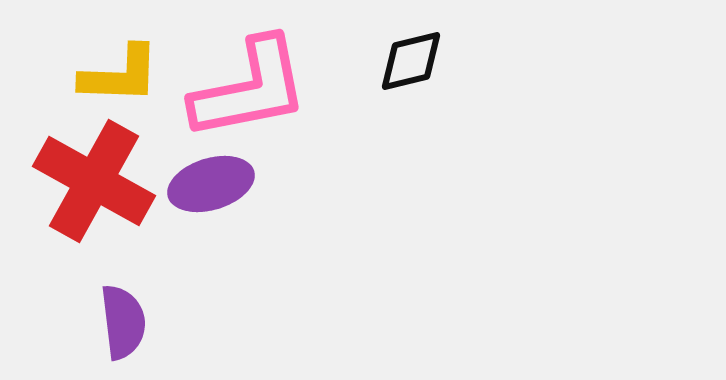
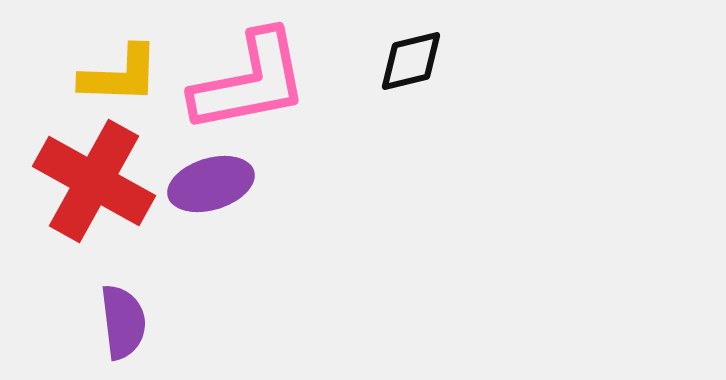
pink L-shape: moved 7 px up
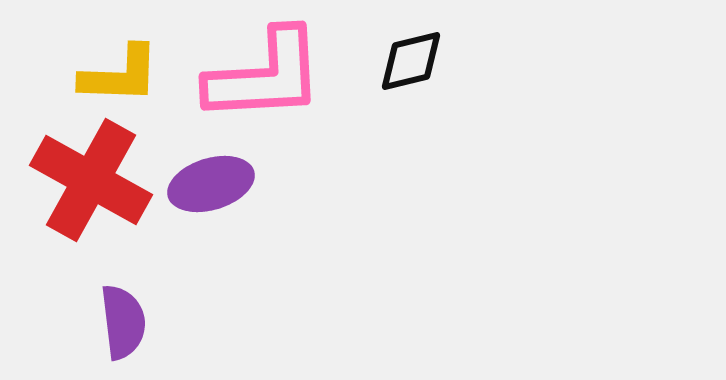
pink L-shape: moved 15 px right, 6 px up; rotated 8 degrees clockwise
red cross: moved 3 px left, 1 px up
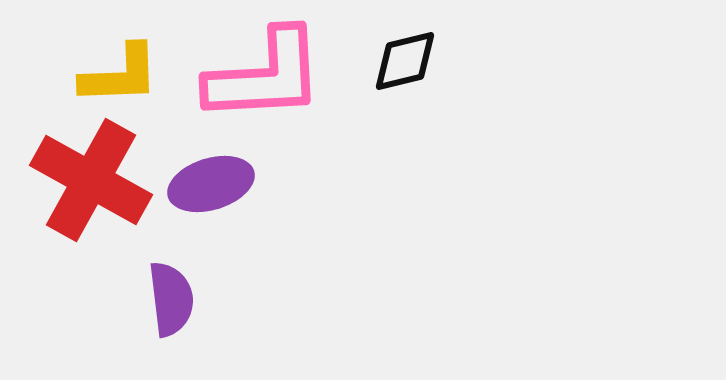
black diamond: moved 6 px left
yellow L-shape: rotated 4 degrees counterclockwise
purple semicircle: moved 48 px right, 23 px up
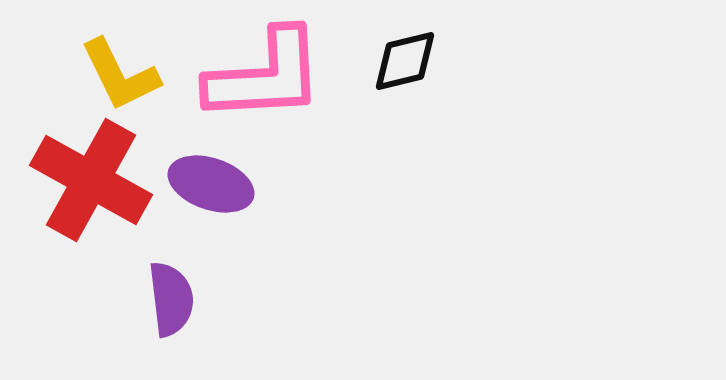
yellow L-shape: rotated 66 degrees clockwise
purple ellipse: rotated 36 degrees clockwise
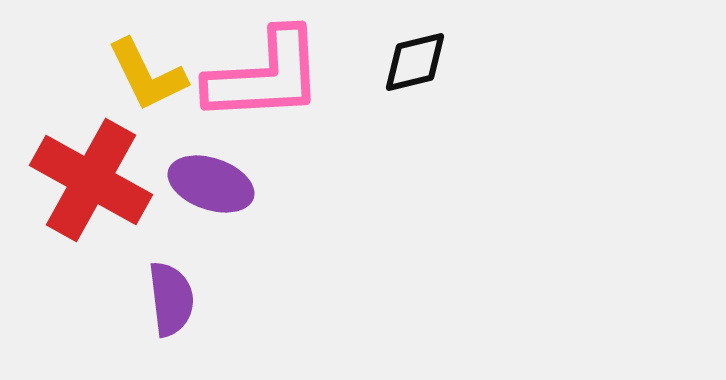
black diamond: moved 10 px right, 1 px down
yellow L-shape: moved 27 px right
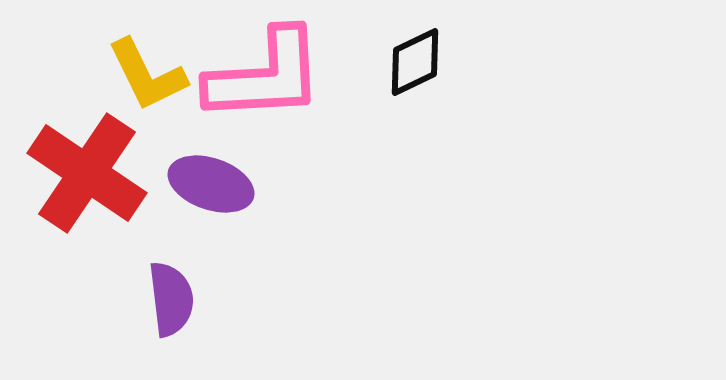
black diamond: rotated 12 degrees counterclockwise
red cross: moved 4 px left, 7 px up; rotated 5 degrees clockwise
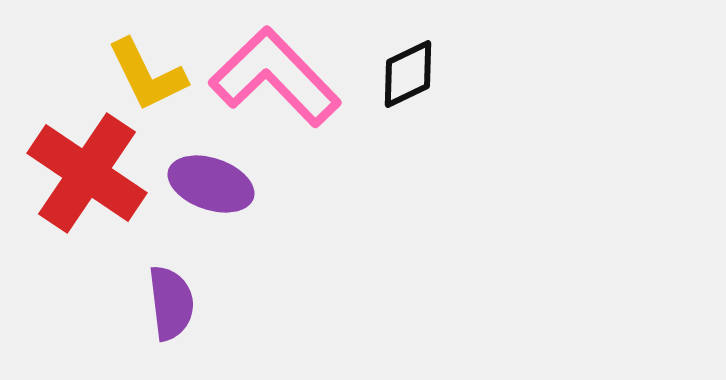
black diamond: moved 7 px left, 12 px down
pink L-shape: moved 10 px right, 1 px down; rotated 131 degrees counterclockwise
purple semicircle: moved 4 px down
